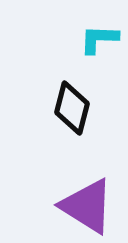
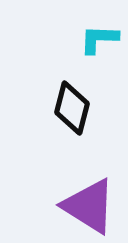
purple triangle: moved 2 px right
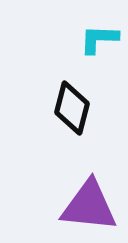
purple triangle: rotated 26 degrees counterclockwise
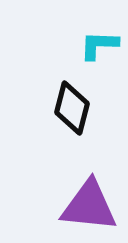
cyan L-shape: moved 6 px down
